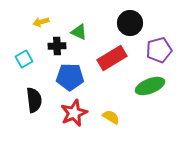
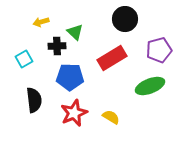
black circle: moved 5 px left, 4 px up
green triangle: moved 4 px left; rotated 18 degrees clockwise
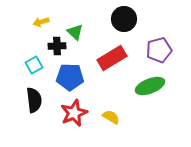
black circle: moved 1 px left
cyan square: moved 10 px right, 6 px down
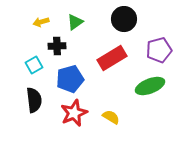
green triangle: moved 10 px up; rotated 42 degrees clockwise
blue pentagon: moved 2 px down; rotated 16 degrees counterclockwise
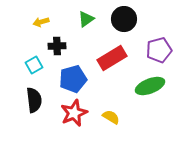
green triangle: moved 11 px right, 3 px up
blue pentagon: moved 3 px right
